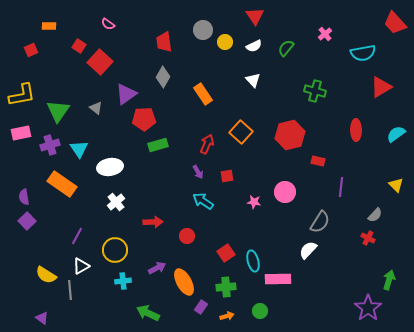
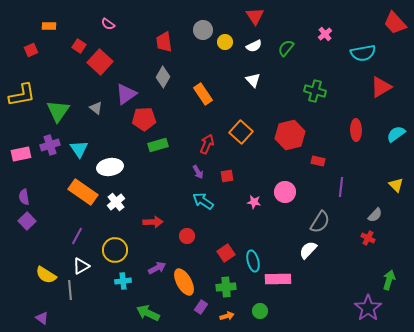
pink rectangle at (21, 133): moved 21 px down
orange rectangle at (62, 184): moved 21 px right, 8 px down
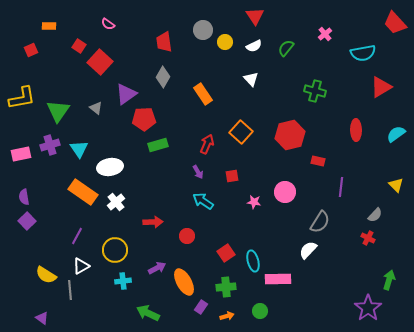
white triangle at (253, 80): moved 2 px left, 1 px up
yellow L-shape at (22, 95): moved 3 px down
red square at (227, 176): moved 5 px right
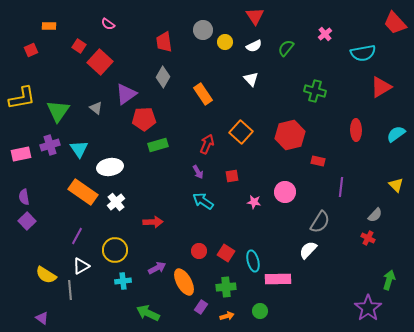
red circle at (187, 236): moved 12 px right, 15 px down
red square at (226, 253): rotated 24 degrees counterclockwise
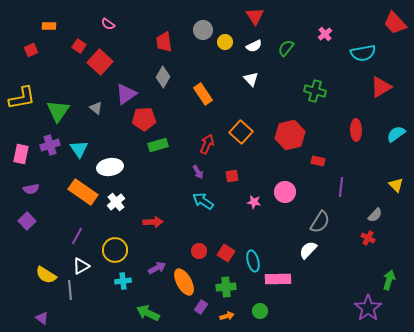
pink rectangle at (21, 154): rotated 66 degrees counterclockwise
purple semicircle at (24, 197): moved 7 px right, 8 px up; rotated 91 degrees counterclockwise
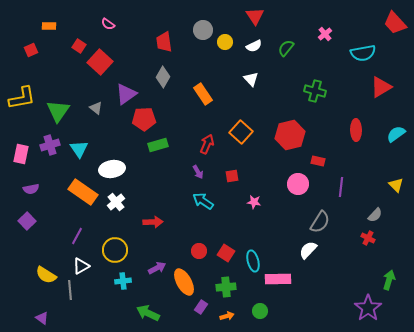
white ellipse at (110, 167): moved 2 px right, 2 px down
pink circle at (285, 192): moved 13 px right, 8 px up
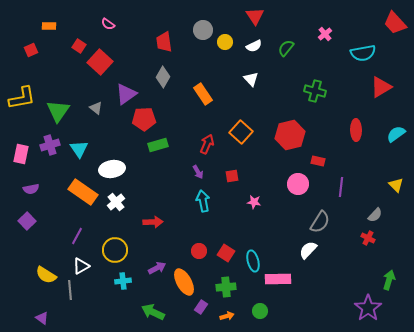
cyan arrow at (203, 201): rotated 45 degrees clockwise
green arrow at (148, 313): moved 5 px right, 1 px up
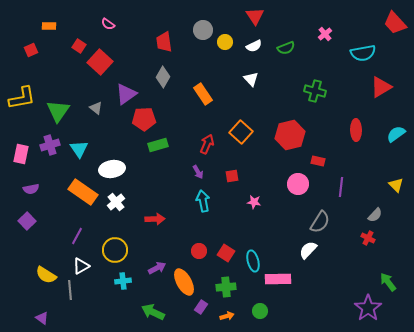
green semicircle at (286, 48): rotated 150 degrees counterclockwise
red arrow at (153, 222): moved 2 px right, 3 px up
green arrow at (389, 280): moved 1 px left, 2 px down; rotated 54 degrees counterclockwise
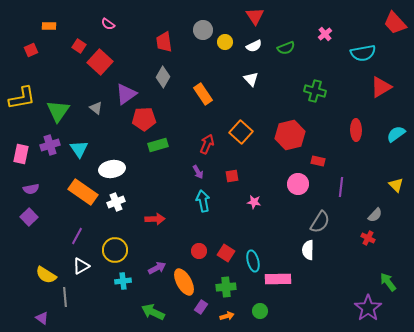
white cross at (116, 202): rotated 18 degrees clockwise
purple square at (27, 221): moved 2 px right, 4 px up
white semicircle at (308, 250): rotated 42 degrees counterclockwise
gray line at (70, 290): moved 5 px left, 7 px down
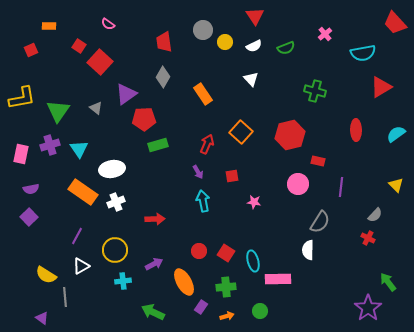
purple arrow at (157, 268): moved 3 px left, 4 px up
